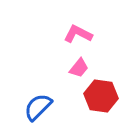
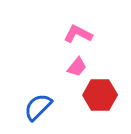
pink trapezoid: moved 2 px left, 1 px up
red hexagon: moved 1 px left, 1 px up; rotated 8 degrees counterclockwise
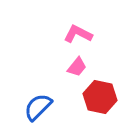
red hexagon: moved 2 px down; rotated 12 degrees clockwise
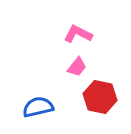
blue semicircle: rotated 32 degrees clockwise
